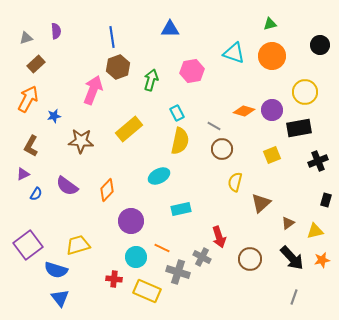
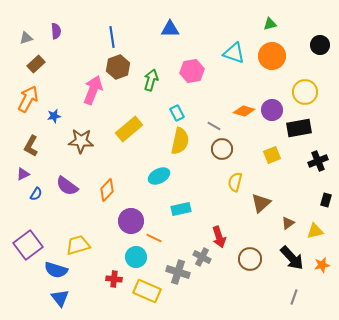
orange line at (162, 248): moved 8 px left, 10 px up
orange star at (322, 260): moved 5 px down
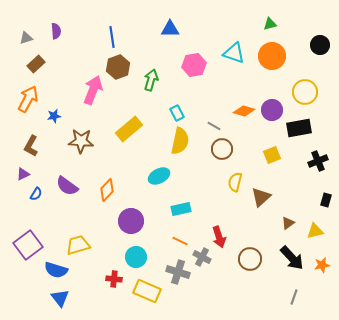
pink hexagon at (192, 71): moved 2 px right, 6 px up
brown triangle at (261, 203): moved 6 px up
orange line at (154, 238): moved 26 px right, 3 px down
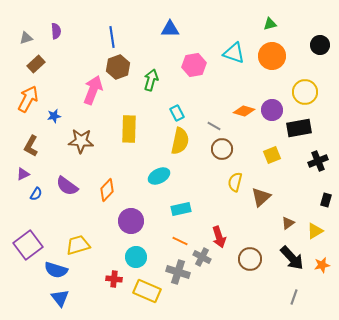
yellow rectangle at (129, 129): rotated 48 degrees counterclockwise
yellow triangle at (315, 231): rotated 18 degrees counterclockwise
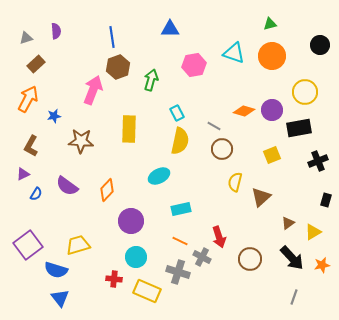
yellow triangle at (315, 231): moved 2 px left, 1 px down
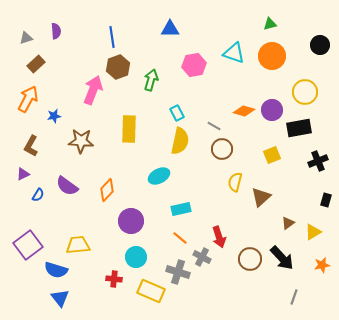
blue semicircle at (36, 194): moved 2 px right, 1 px down
orange line at (180, 241): moved 3 px up; rotated 14 degrees clockwise
yellow trapezoid at (78, 245): rotated 10 degrees clockwise
black arrow at (292, 258): moved 10 px left
yellow rectangle at (147, 291): moved 4 px right
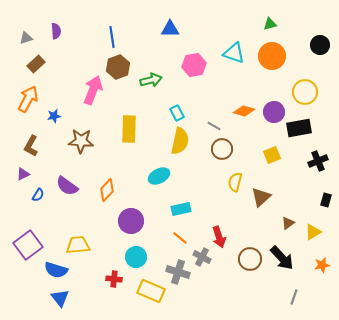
green arrow at (151, 80): rotated 60 degrees clockwise
purple circle at (272, 110): moved 2 px right, 2 px down
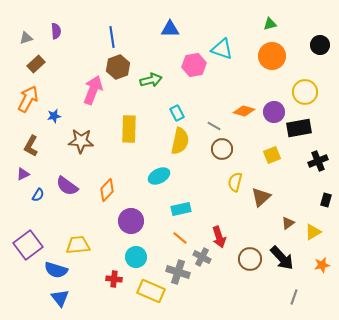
cyan triangle at (234, 53): moved 12 px left, 4 px up
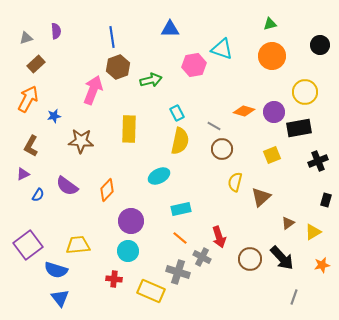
cyan circle at (136, 257): moved 8 px left, 6 px up
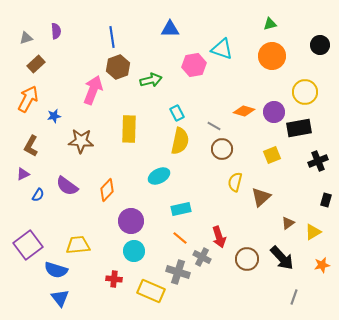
cyan circle at (128, 251): moved 6 px right
brown circle at (250, 259): moved 3 px left
